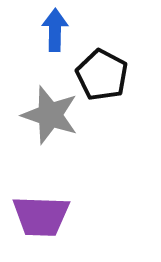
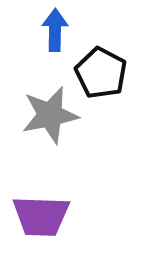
black pentagon: moved 1 px left, 2 px up
gray star: rotated 30 degrees counterclockwise
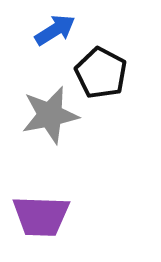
blue arrow: rotated 57 degrees clockwise
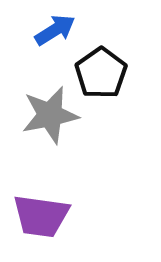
black pentagon: rotated 9 degrees clockwise
purple trapezoid: rotated 6 degrees clockwise
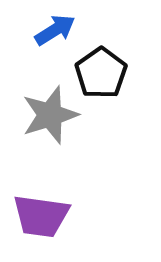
gray star: rotated 6 degrees counterclockwise
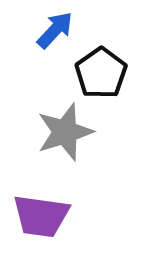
blue arrow: rotated 15 degrees counterclockwise
gray star: moved 15 px right, 17 px down
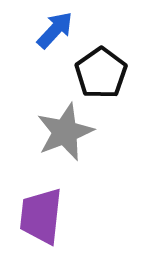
gray star: rotated 4 degrees counterclockwise
purple trapezoid: rotated 88 degrees clockwise
